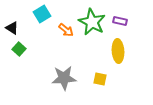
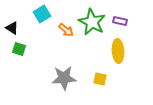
green square: rotated 24 degrees counterclockwise
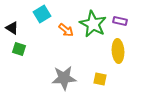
green star: moved 1 px right, 2 px down
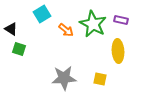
purple rectangle: moved 1 px right, 1 px up
black triangle: moved 1 px left, 1 px down
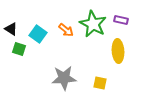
cyan square: moved 4 px left, 20 px down; rotated 24 degrees counterclockwise
yellow square: moved 4 px down
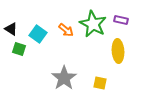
gray star: rotated 30 degrees counterclockwise
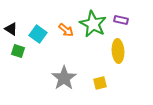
green square: moved 1 px left, 2 px down
yellow square: rotated 24 degrees counterclockwise
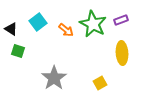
purple rectangle: rotated 32 degrees counterclockwise
cyan square: moved 12 px up; rotated 18 degrees clockwise
yellow ellipse: moved 4 px right, 2 px down
gray star: moved 10 px left
yellow square: rotated 16 degrees counterclockwise
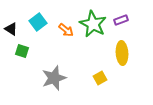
green square: moved 4 px right
gray star: rotated 15 degrees clockwise
yellow square: moved 5 px up
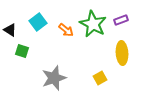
black triangle: moved 1 px left, 1 px down
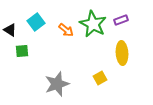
cyan square: moved 2 px left
green square: rotated 24 degrees counterclockwise
gray star: moved 3 px right, 6 px down
